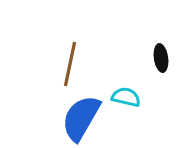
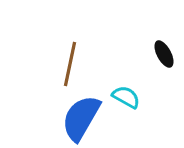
black ellipse: moved 3 px right, 4 px up; rotated 20 degrees counterclockwise
cyan semicircle: rotated 16 degrees clockwise
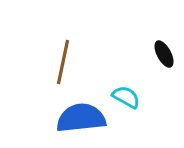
brown line: moved 7 px left, 2 px up
blue semicircle: rotated 54 degrees clockwise
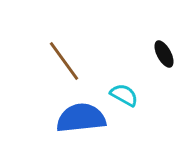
brown line: moved 1 px right, 1 px up; rotated 48 degrees counterclockwise
cyan semicircle: moved 2 px left, 2 px up
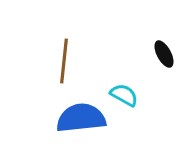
brown line: rotated 42 degrees clockwise
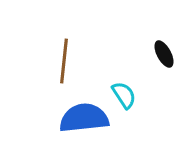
cyan semicircle: rotated 28 degrees clockwise
blue semicircle: moved 3 px right
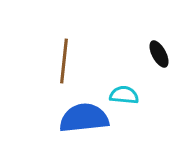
black ellipse: moved 5 px left
cyan semicircle: rotated 52 degrees counterclockwise
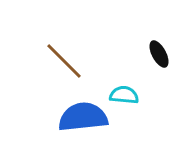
brown line: rotated 51 degrees counterclockwise
blue semicircle: moved 1 px left, 1 px up
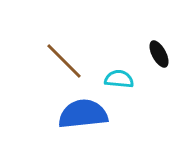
cyan semicircle: moved 5 px left, 16 px up
blue semicircle: moved 3 px up
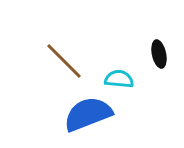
black ellipse: rotated 16 degrees clockwise
blue semicircle: moved 5 px right; rotated 15 degrees counterclockwise
